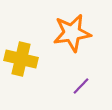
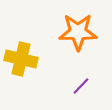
orange star: moved 6 px right, 1 px up; rotated 9 degrees clockwise
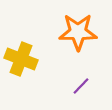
yellow cross: rotated 8 degrees clockwise
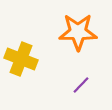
purple line: moved 1 px up
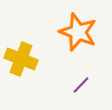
orange star: rotated 21 degrees clockwise
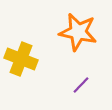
orange star: rotated 9 degrees counterclockwise
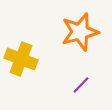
orange star: moved 2 px right; rotated 27 degrees counterclockwise
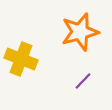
purple line: moved 2 px right, 4 px up
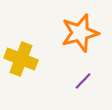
orange star: moved 1 px down
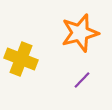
purple line: moved 1 px left, 1 px up
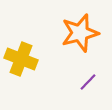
purple line: moved 6 px right, 2 px down
